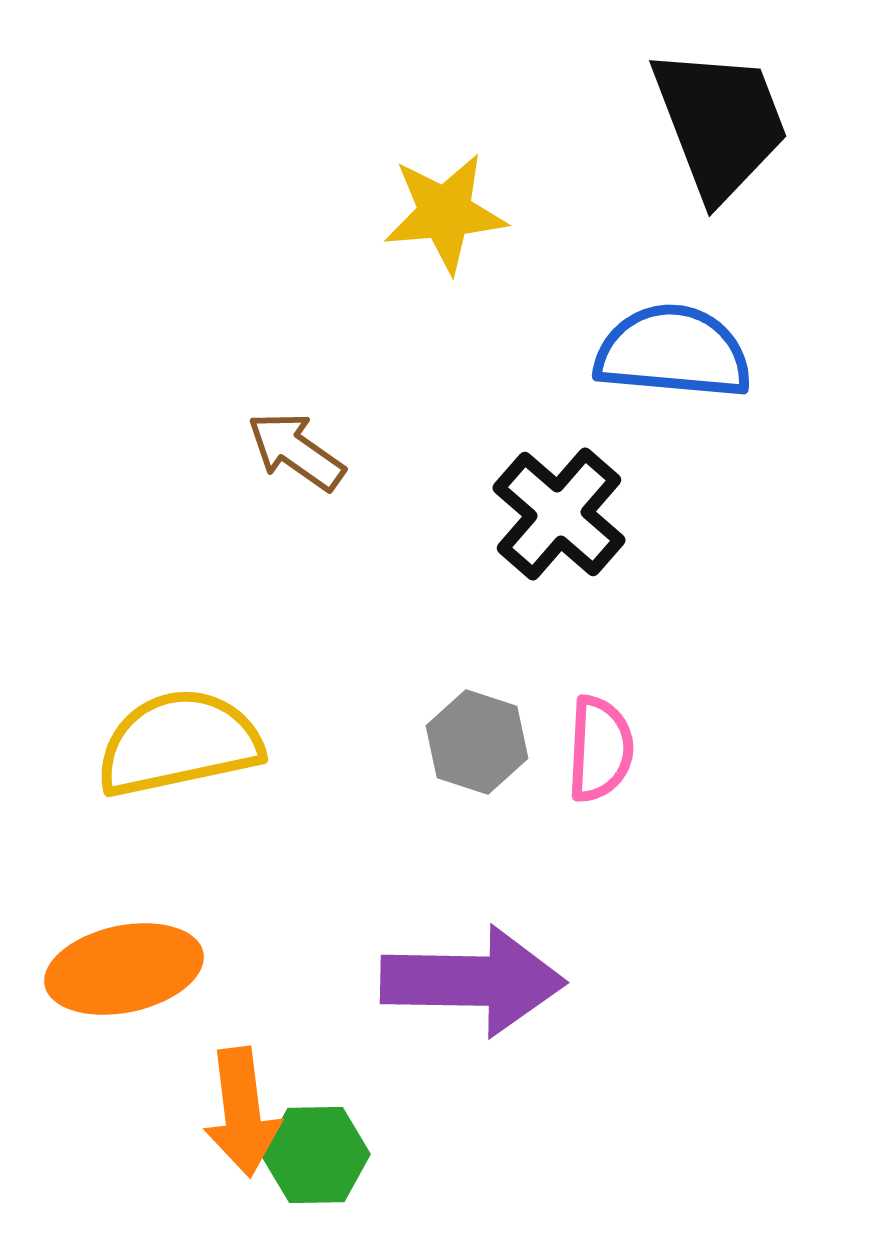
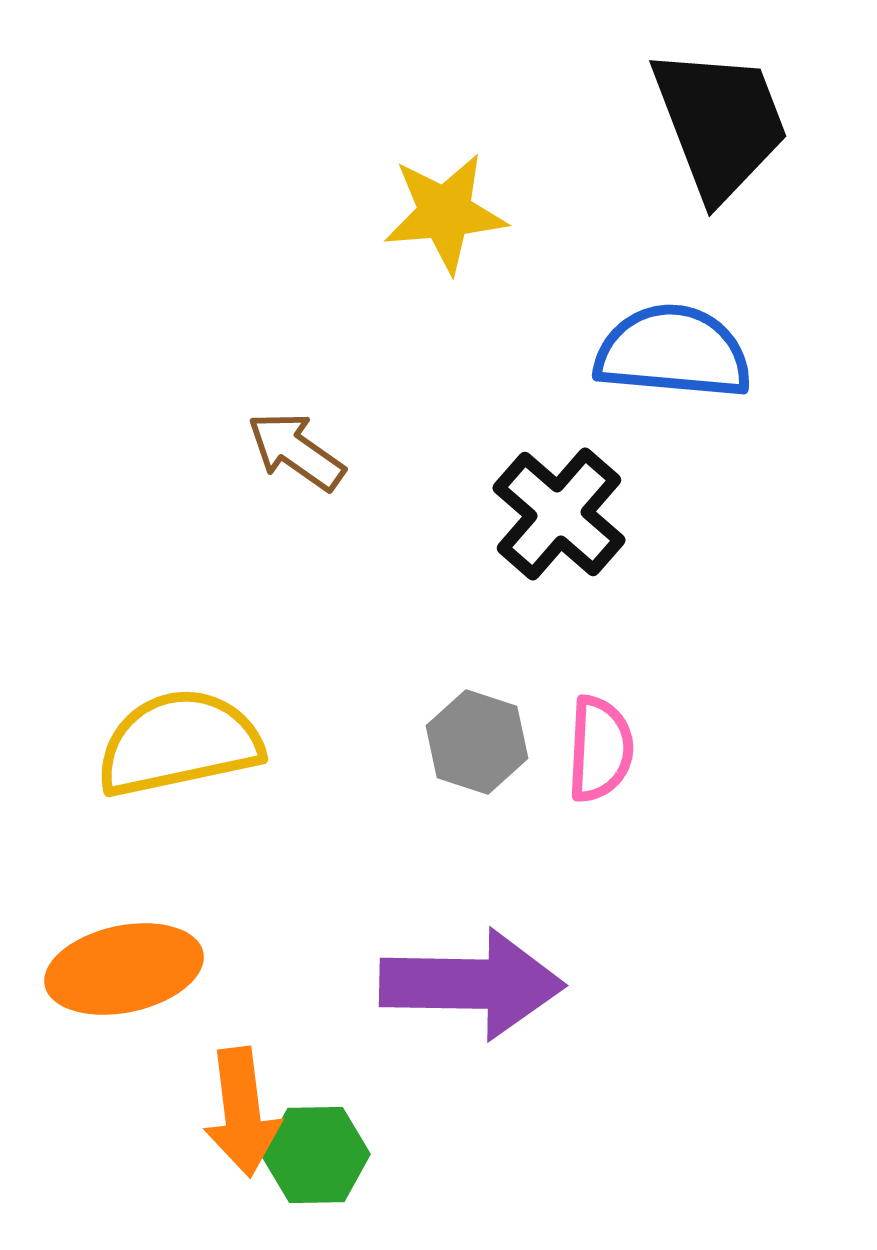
purple arrow: moved 1 px left, 3 px down
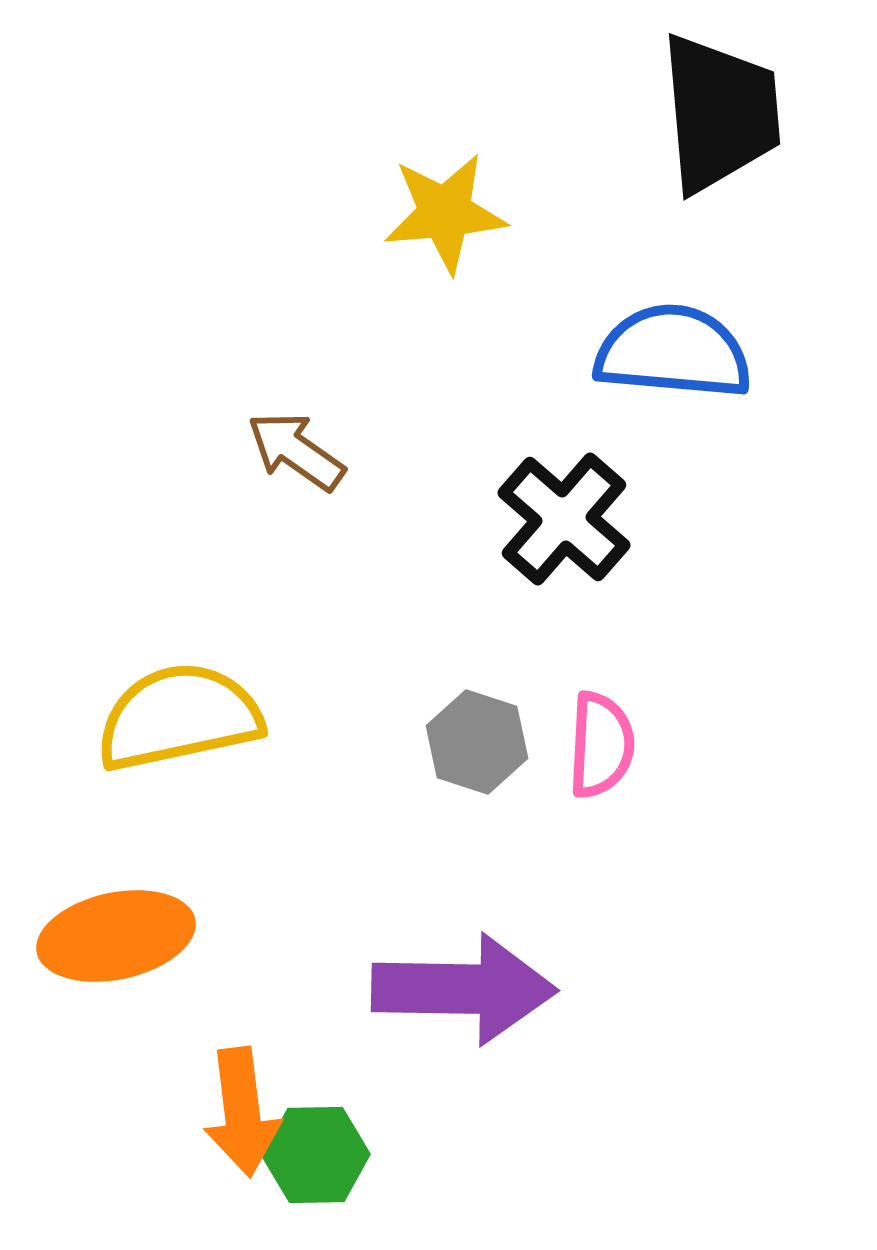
black trapezoid: moved 10 px up; rotated 16 degrees clockwise
black cross: moved 5 px right, 5 px down
yellow semicircle: moved 26 px up
pink semicircle: moved 1 px right, 4 px up
orange ellipse: moved 8 px left, 33 px up
purple arrow: moved 8 px left, 5 px down
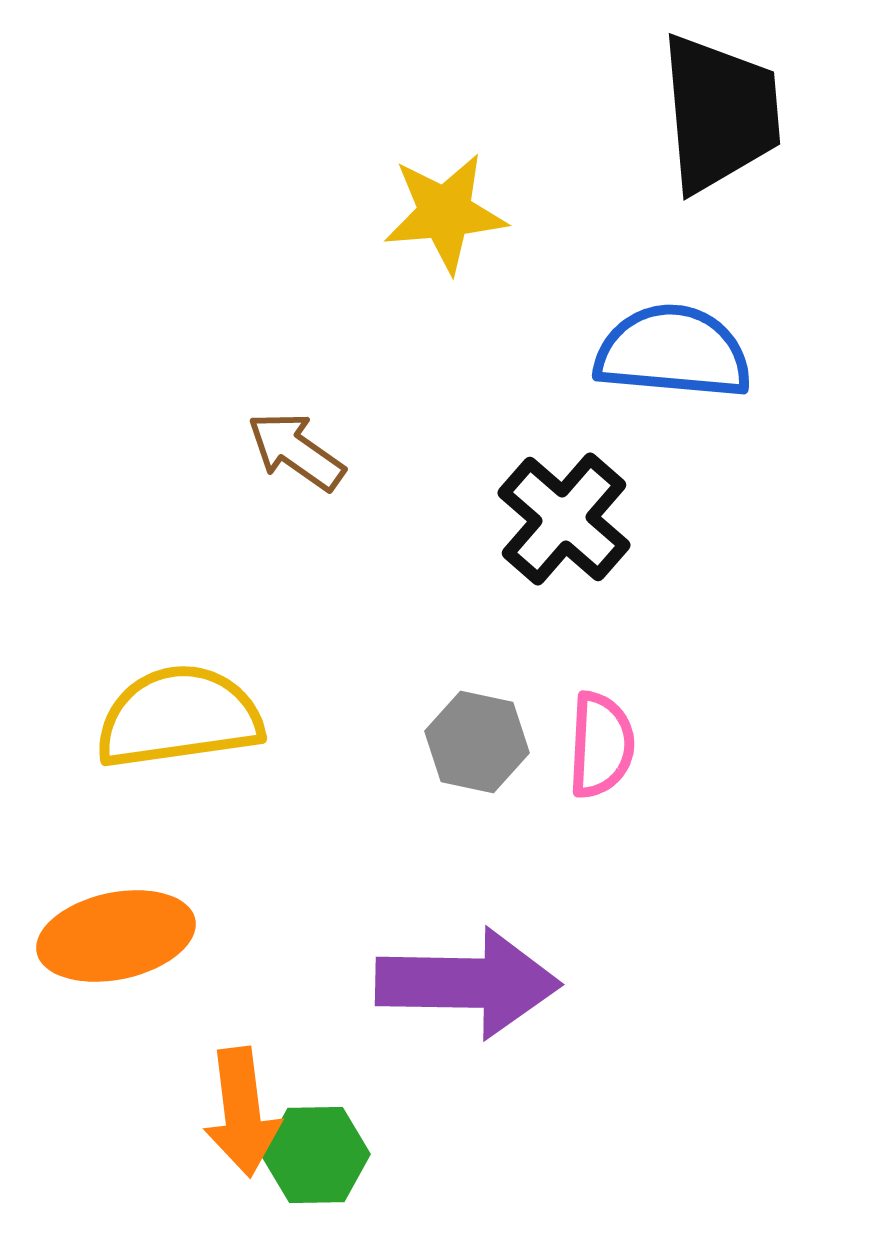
yellow semicircle: rotated 4 degrees clockwise
gray hexagon: rotated 6 degrees counterclockwise
purple arrow: moved 4 px right, 6 px up
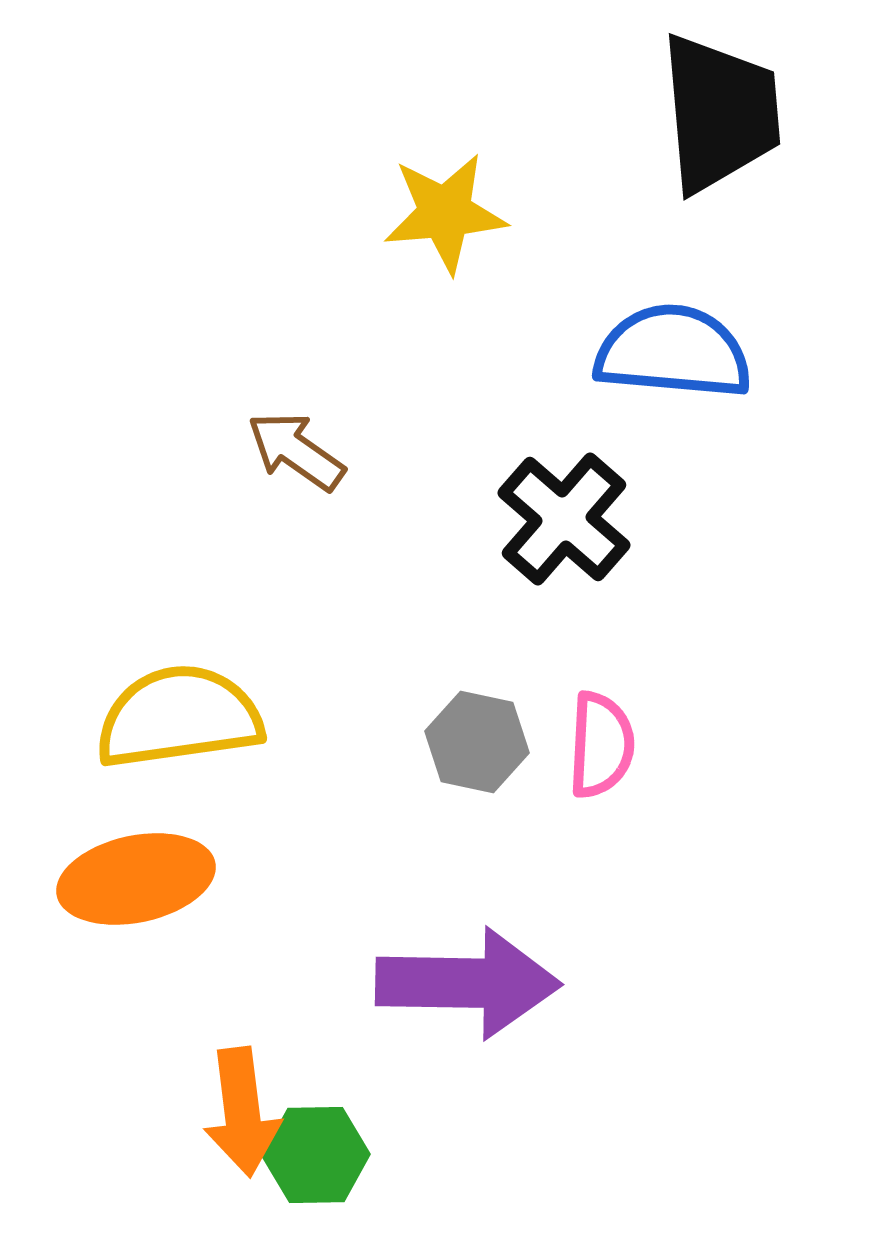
orange ellipse: moved 20 px right, 57 px up
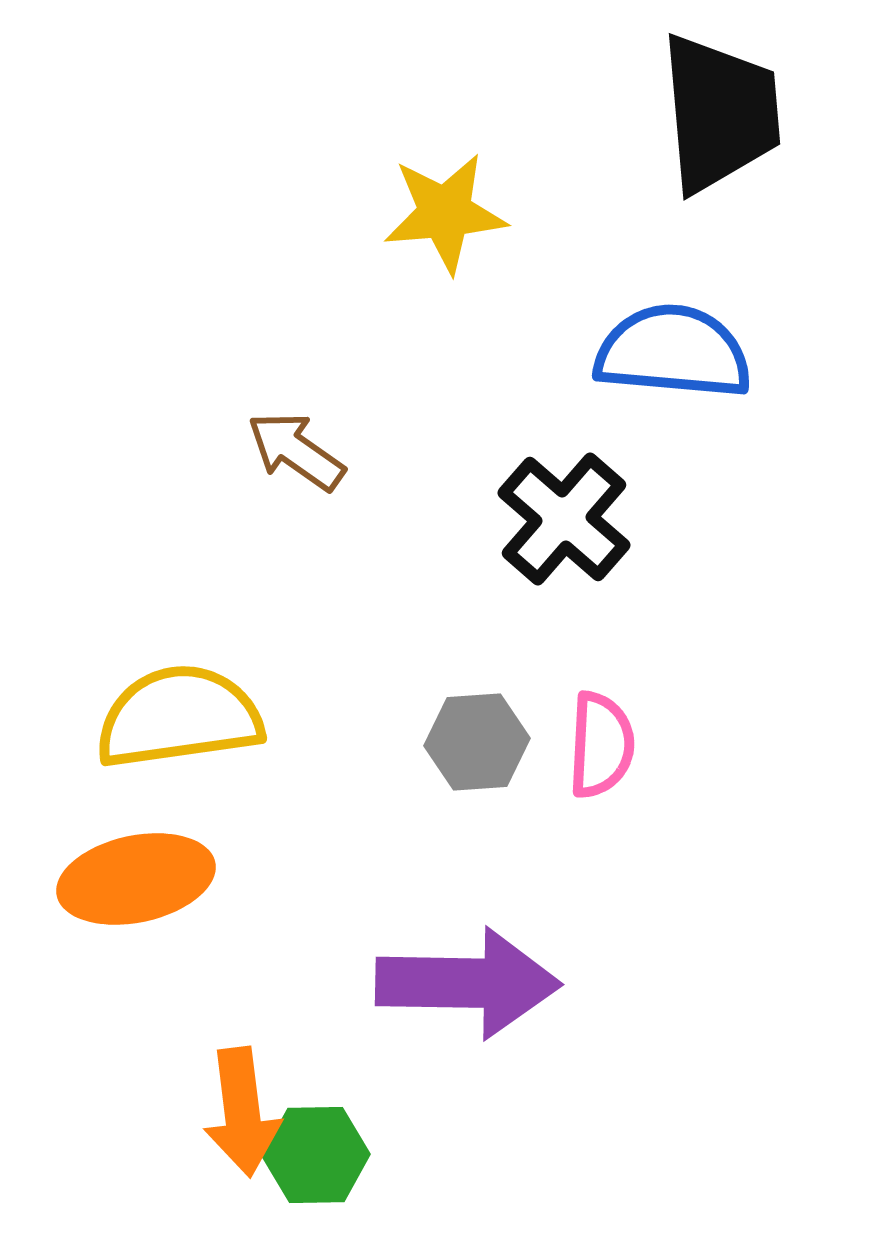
gray hexagon: rotated 16 degrees counterclockwise
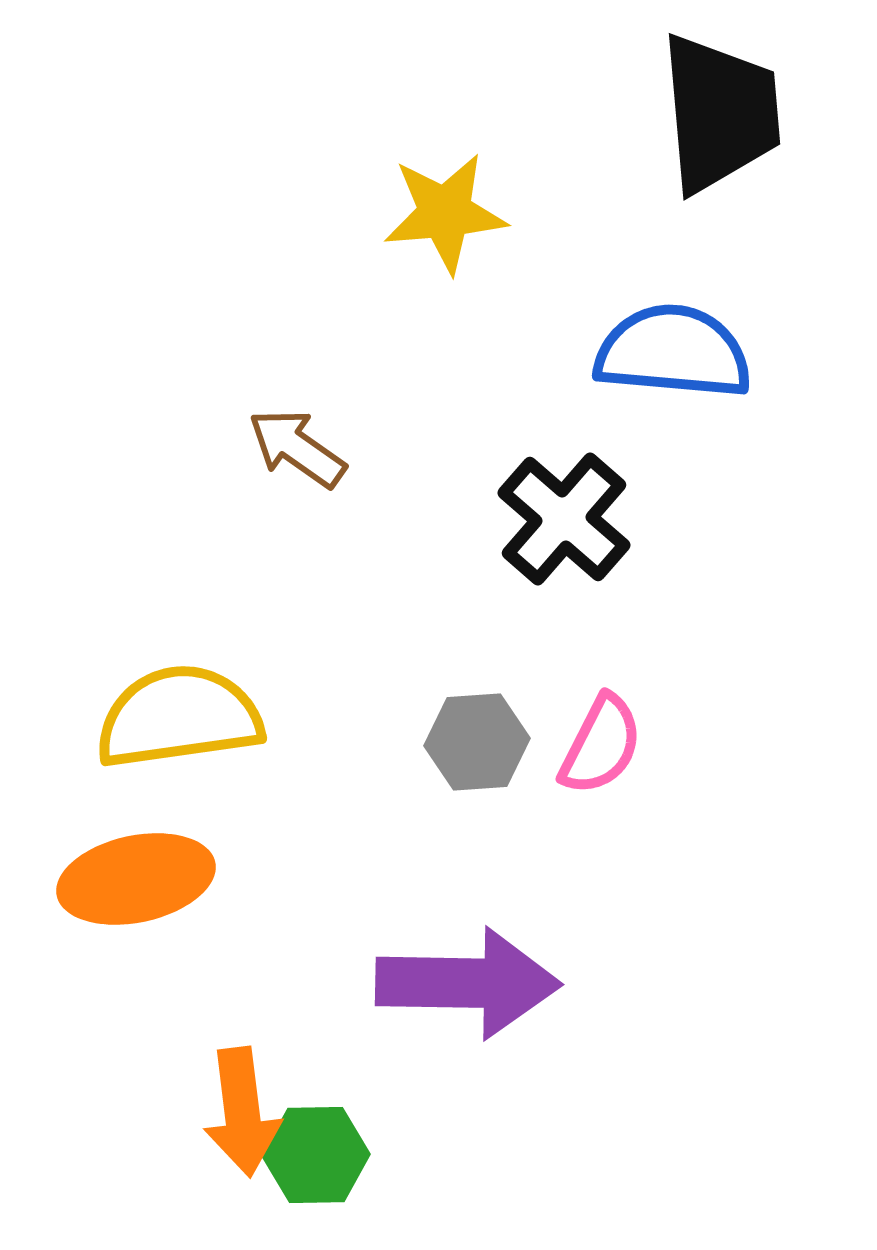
brown arrow: moved 1 px right, 3 px up
pink semicircle: rotated 24 degrees clockwise
